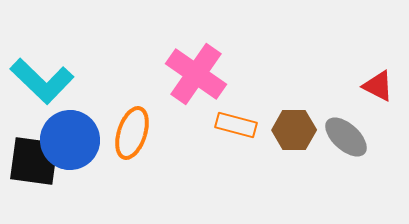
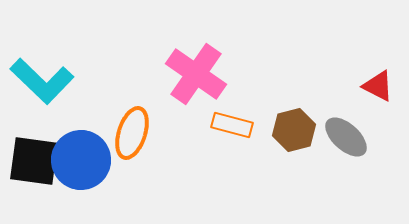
orange rectangle: moved 4 px left
brown hexagon: rotated 15 degrees counterclockwise
blue circle: moved 11 px right, 20 px down
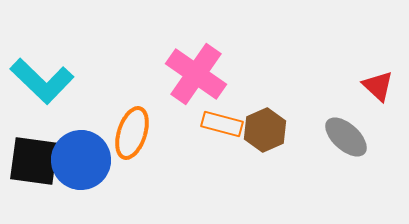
red triangle: rotated 16 degrees clockwise
orange rectangle: moved 10 px left, 1 px up
brown hexagon: moved 29 px left; rotated 9 degrees counterclockwise
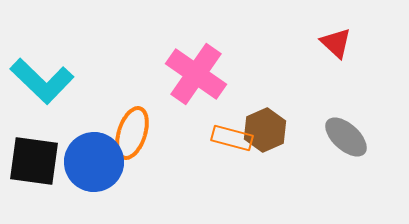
red triangle: moved 42 px left, 43 px up
orange rectangle: moved 10 px right, 14 px down
blue circle: moved 13 px right, 2 px down
